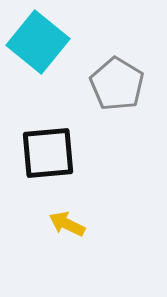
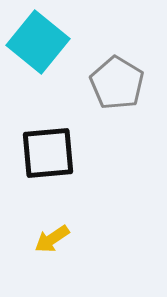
gray pentagon: moved 1 px up
yellow arrow: moved 15 px left, 15 px down; rotated 60 degrees counterclockwise
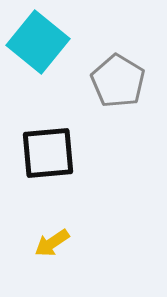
gray pentagon: moved 1 px right, 2 px up
yellow arrow: moved 4 px down
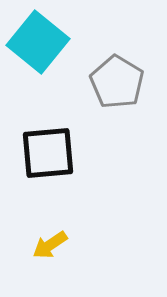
gray pentagon: moved 1 px left, 1 px down
yellow arrow: moved 2 px left, 2 px down
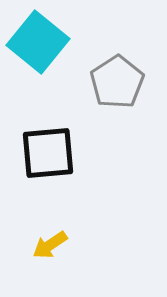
gray pentagon: rotated 8 degrees clockwise
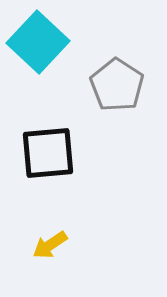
cyan square: rotated 4 degrees clockwise
gray pentagon: moved 3 px down; rotated 6 degrees counterclockwise
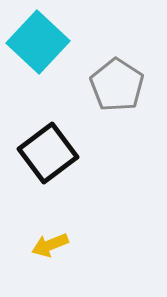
black square: rotated 32 degrees counterclockwise
yellow arrow: rotated 12 degrees clockwise
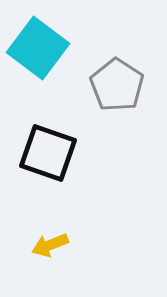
cyan square: moved 6 px down; rotated 6 degrees counterclockwise
black square: rotated 34 degrees counterclockwise
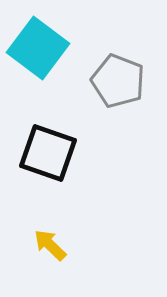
gray pentagon: moved 1 px right, 4 px up; rotated 12 degrees counterclockwise
yellow arrow: rotated 66 degrees clockwise
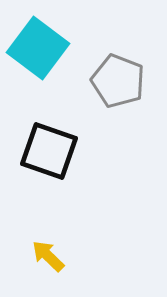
black square: moved 1 px right, 2 px up
yellow arrow: moved 2 px left, 11 px down
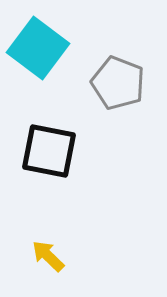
gray pentagon: moved 2 px down
black square: rotated 8 degrees counterclockwise
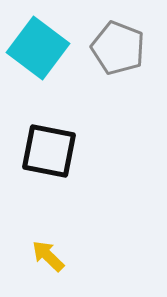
gray pentagon: moved 35 px up
